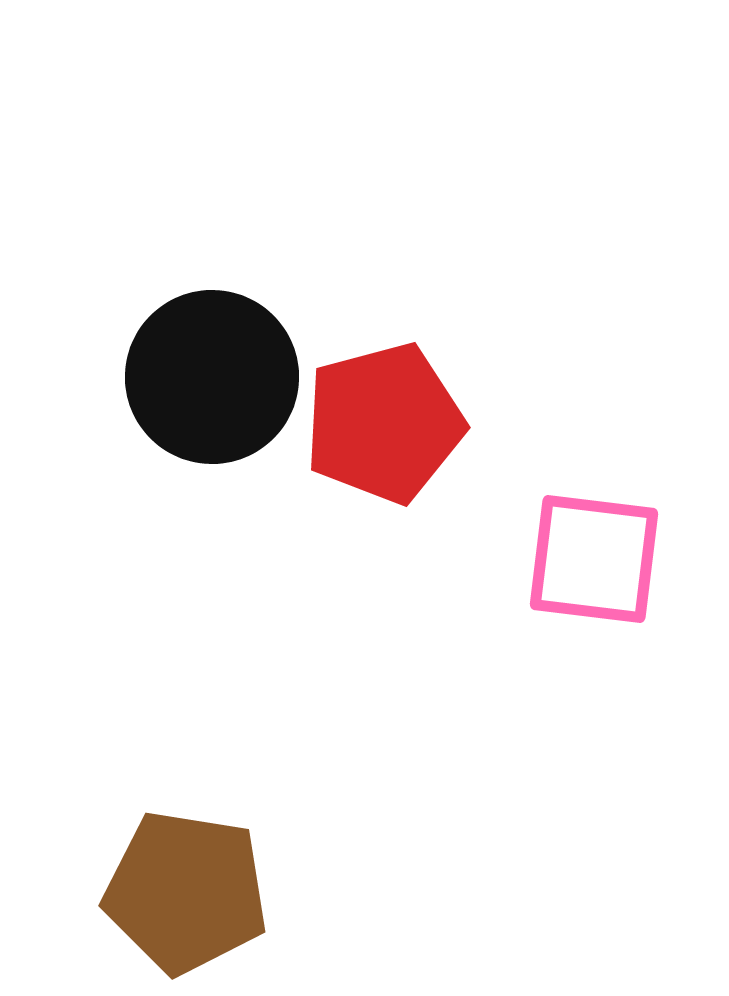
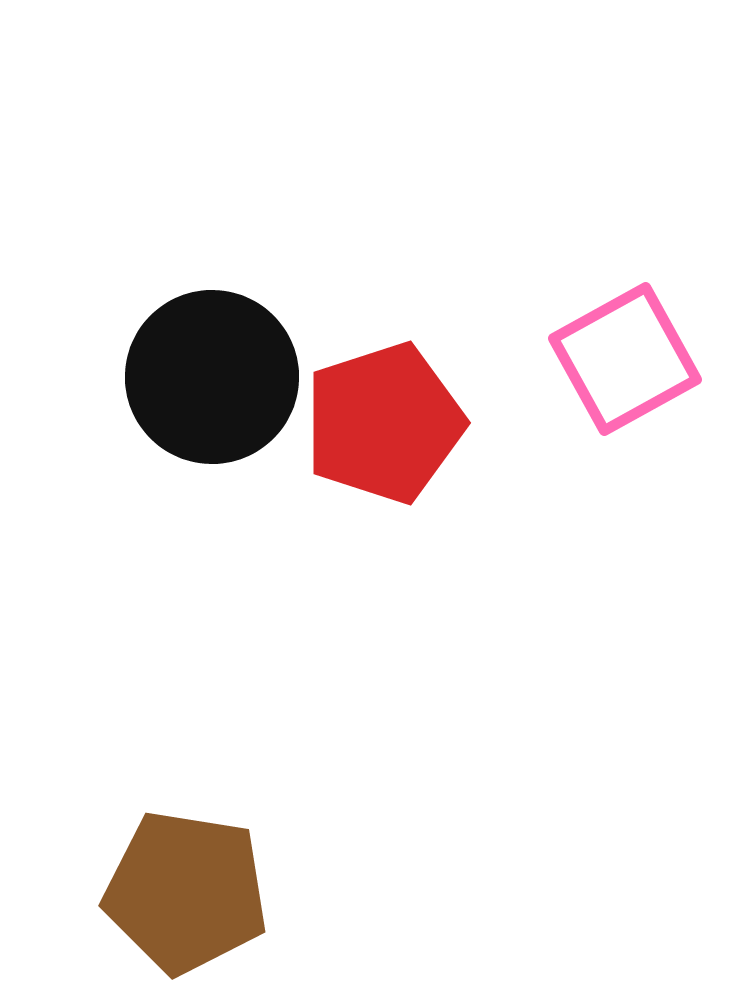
red pentagon: rotated 3 degrees counterclockwise
pink square: moved 31 px right, 200 px up; rotated 36 degrees counterclockwise
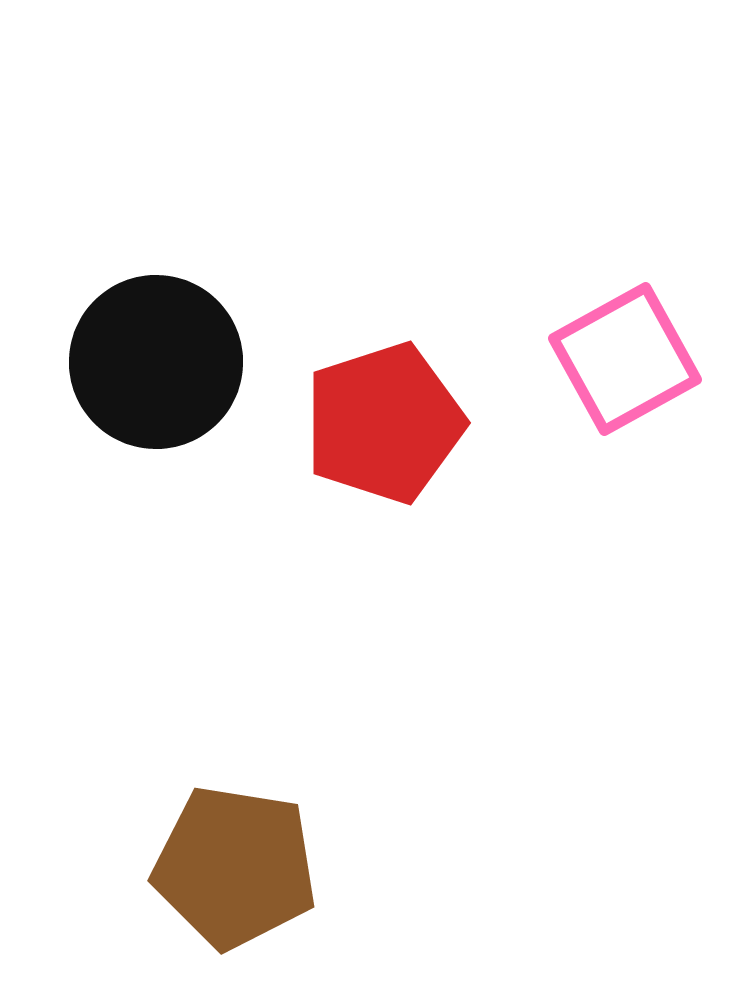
black circle: moved 56 px left, 15 px up
brown pentagon: moved 49 px right, 25 px up
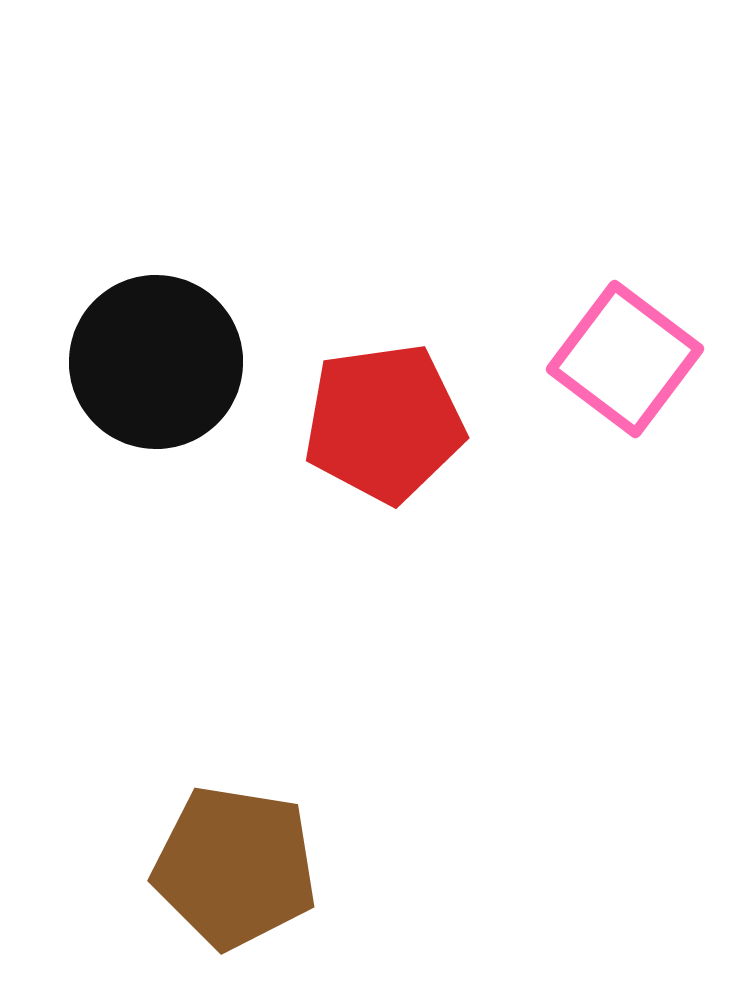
pink square: rotated 24 degrees counterclockwise
red pentagon: rotated 10 degrees clockwise
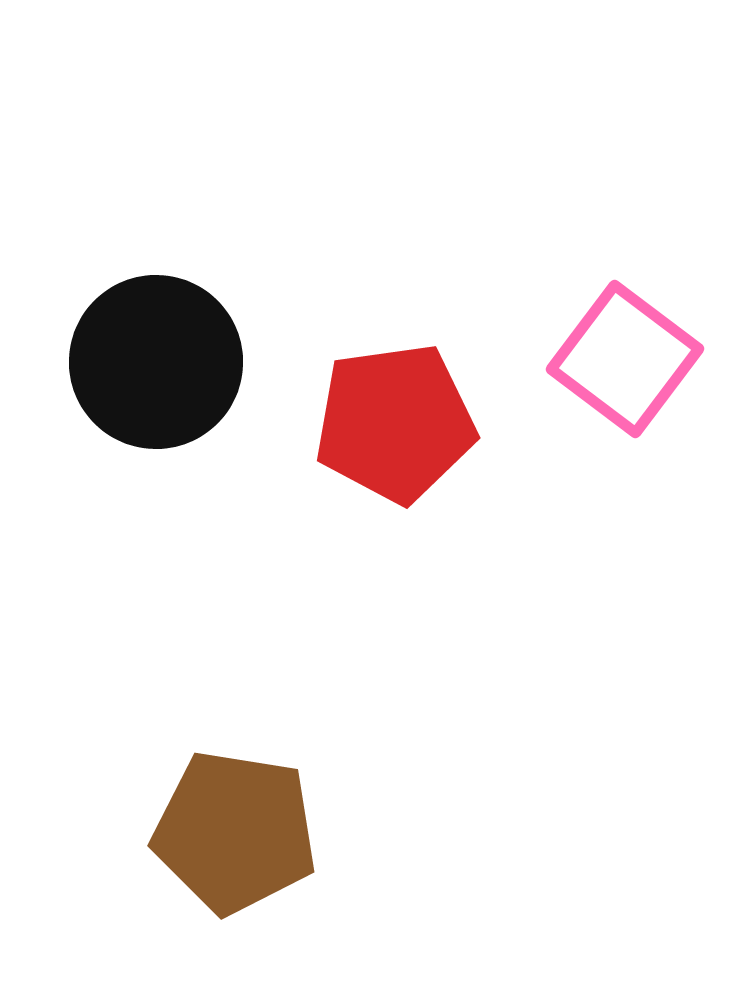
red pentagon: moved 11 px right
brown pentagon: moved 35 px up
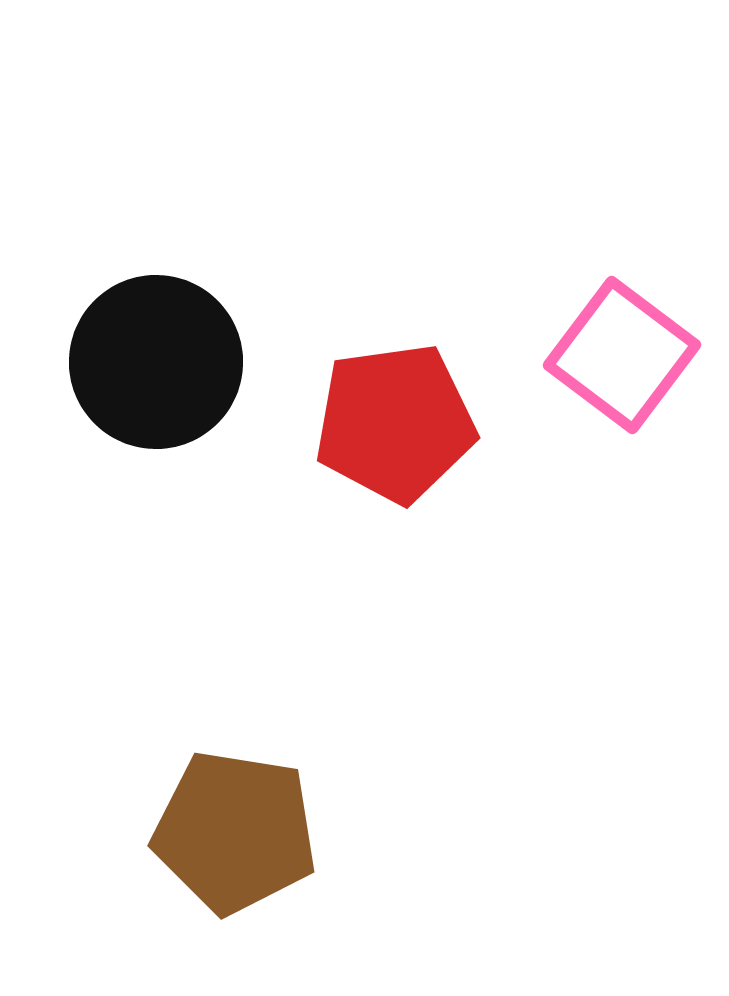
pink square: moved 3 px left, 4 px up
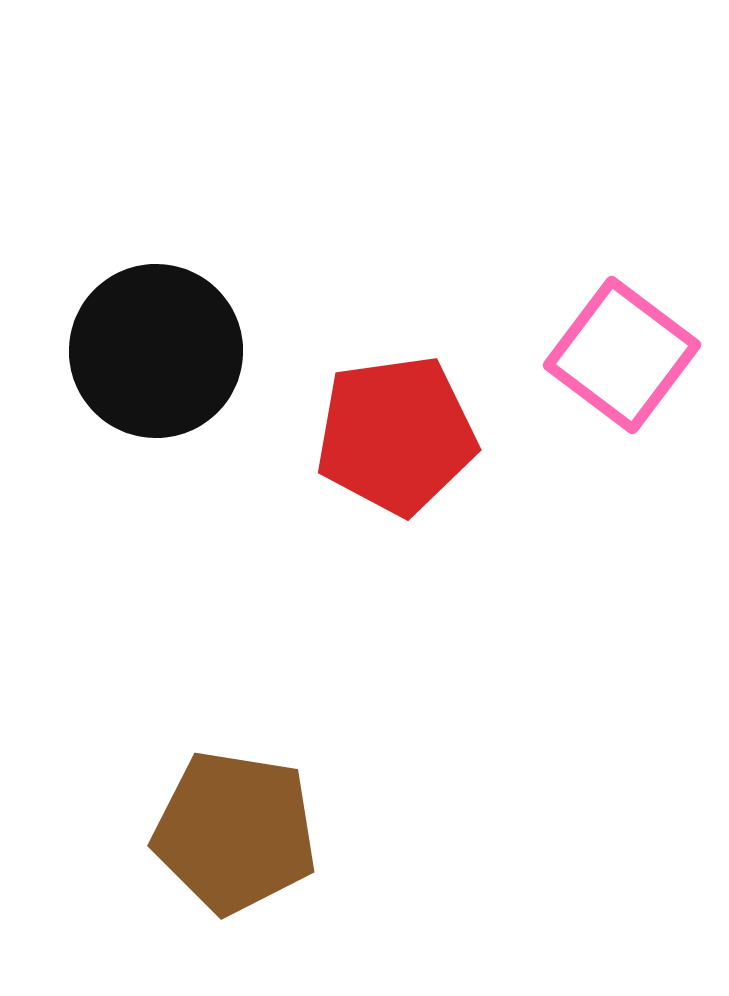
black circle: moved 11 px up
red pentagon: moved 1 px right, 12 px down
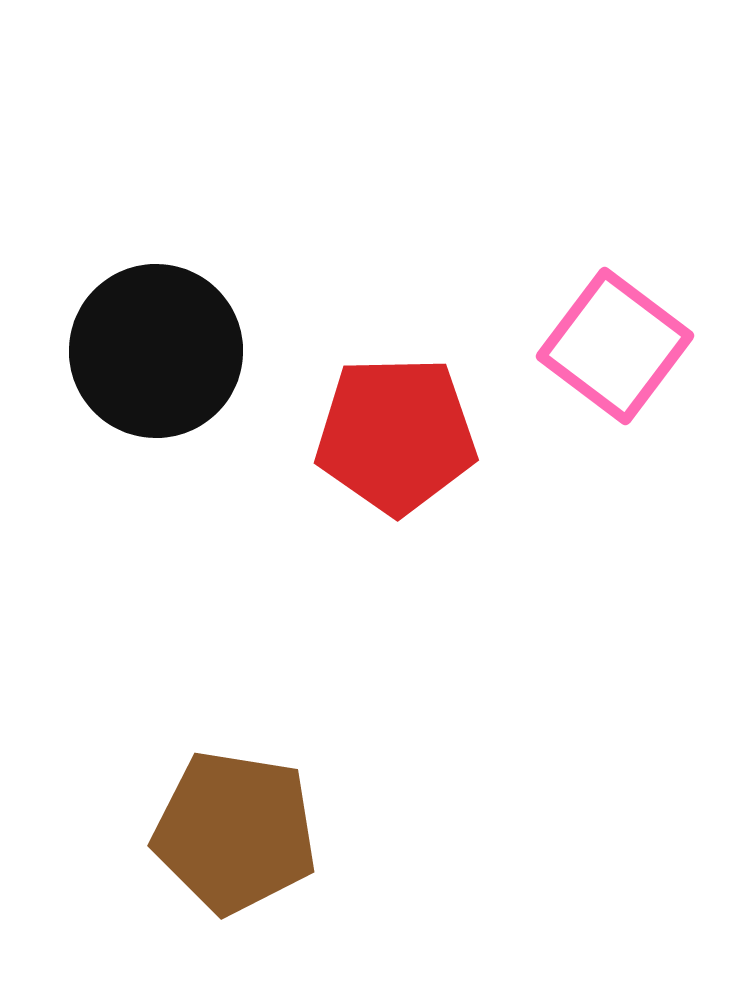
pink square: moved 7 px left, 9 px up
red pentagon: rotated 7 degrees clockwise
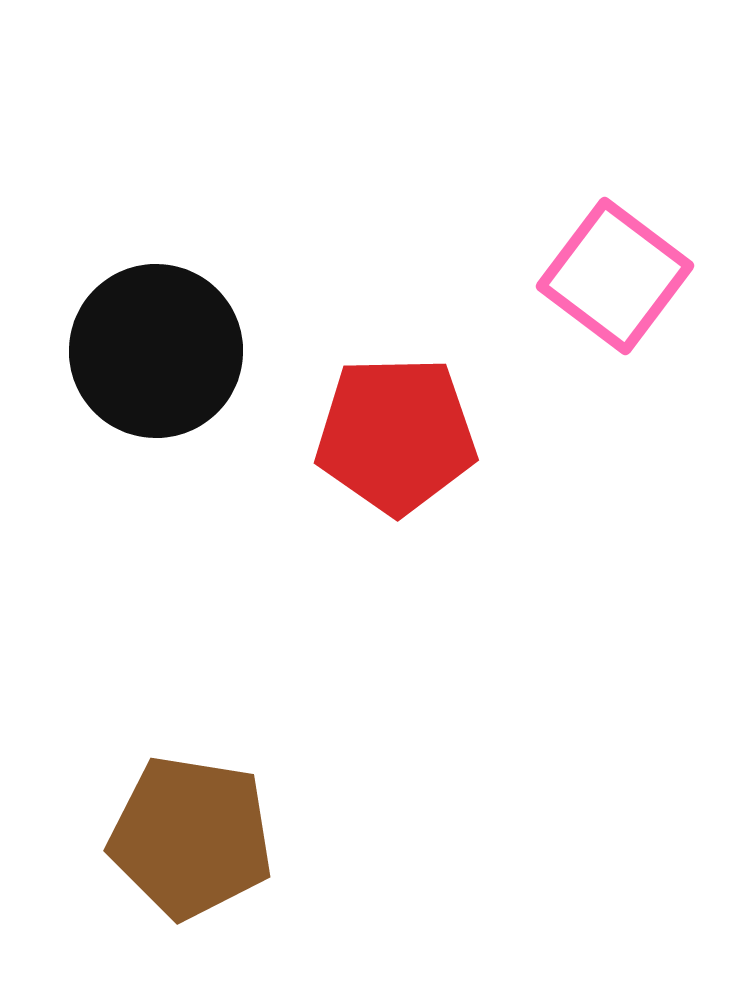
pink square: moved 70 px up
brown pentagon: moved 44 px left, 5 px down
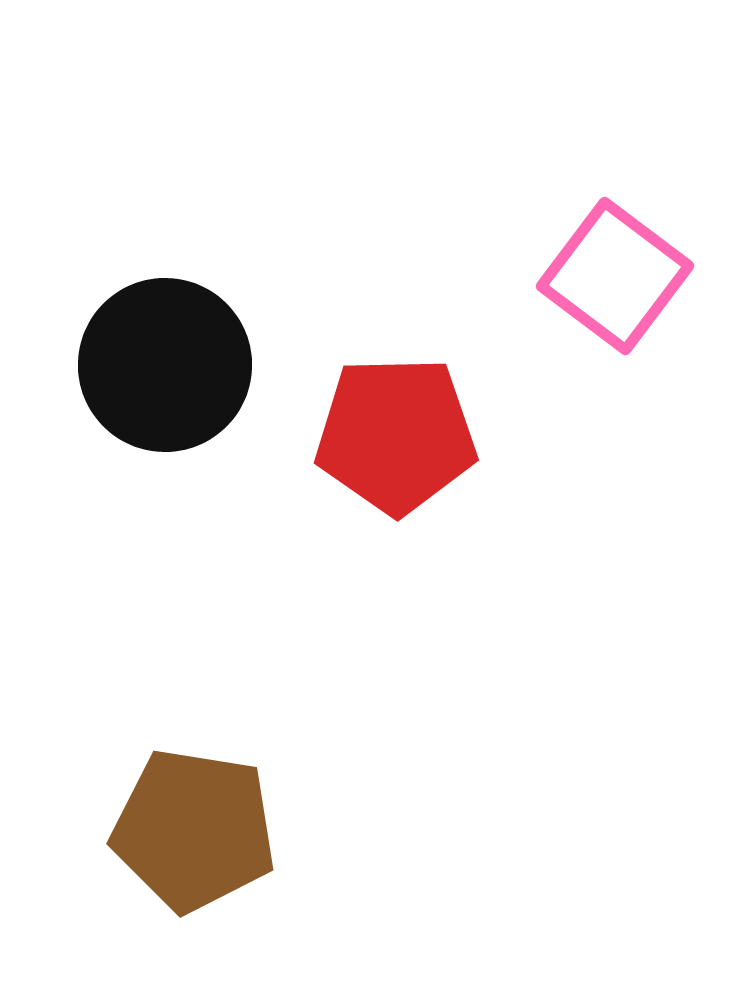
black circle: moved 9 px right, 14 px down
brown pentagon: moved 3 px right, 7 px up
